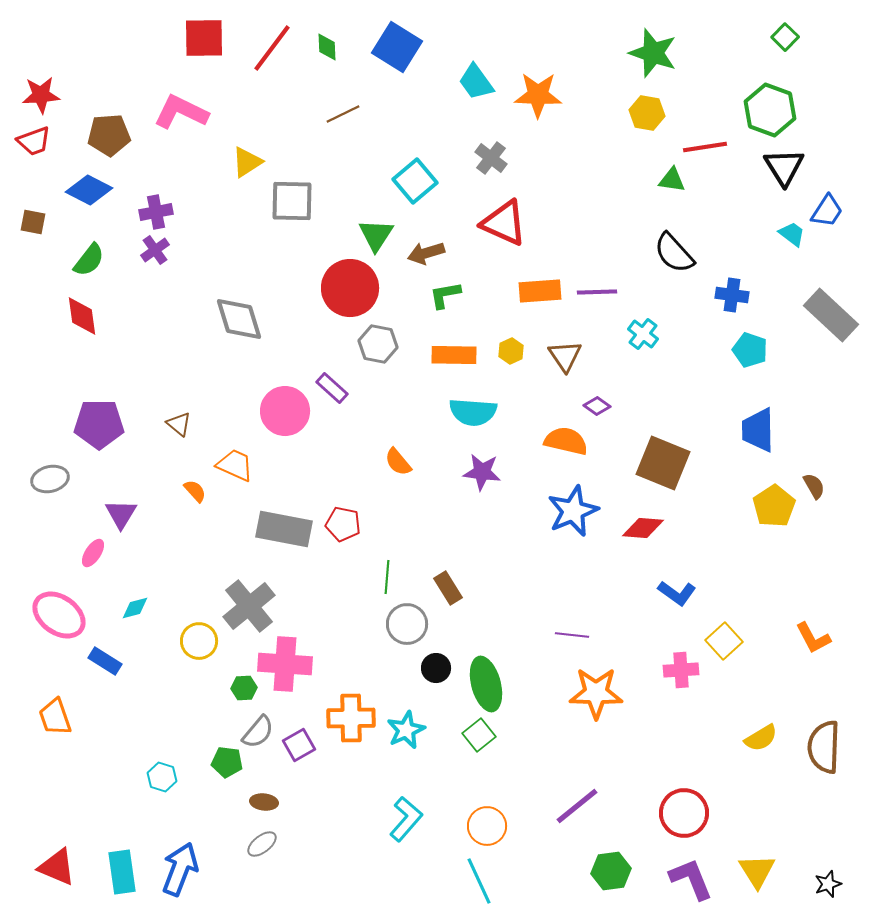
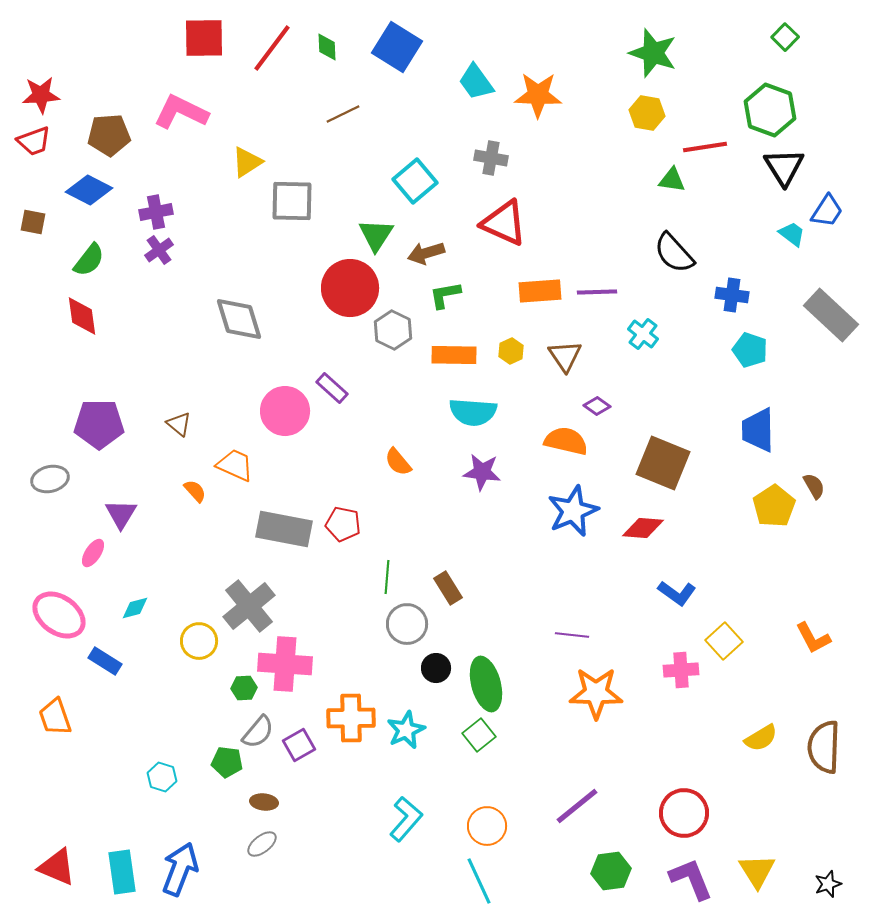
gray cross at (491, 158): rotated 28 degrees counterclockwise
purple cross at (155, 250): moved 4 px right
gray hexagon at (378, 344): moved 15 px right, 14 px up; rotated 15 degrees clockwise
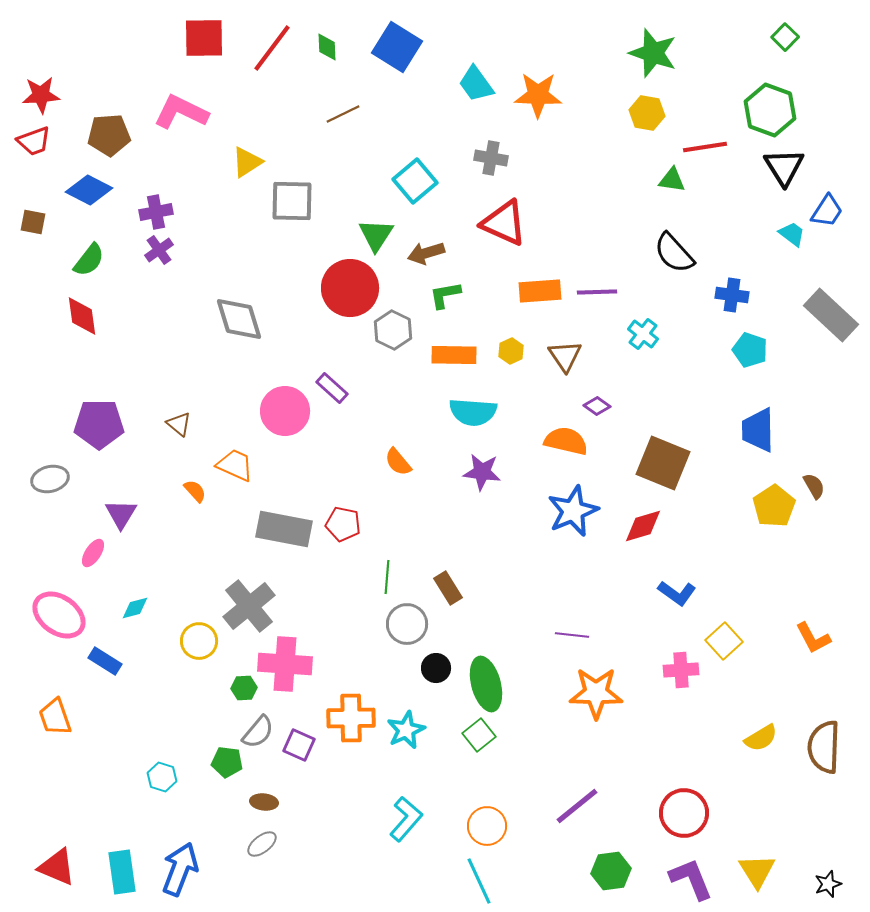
cyan trapezoid at (476, 82): moved 2 px down
red diamond at (643, 528): moved 2 px up; rotated 21 degrees counterclockwise
purple square at (299, 745): rotated 36 degrees counterclockwise
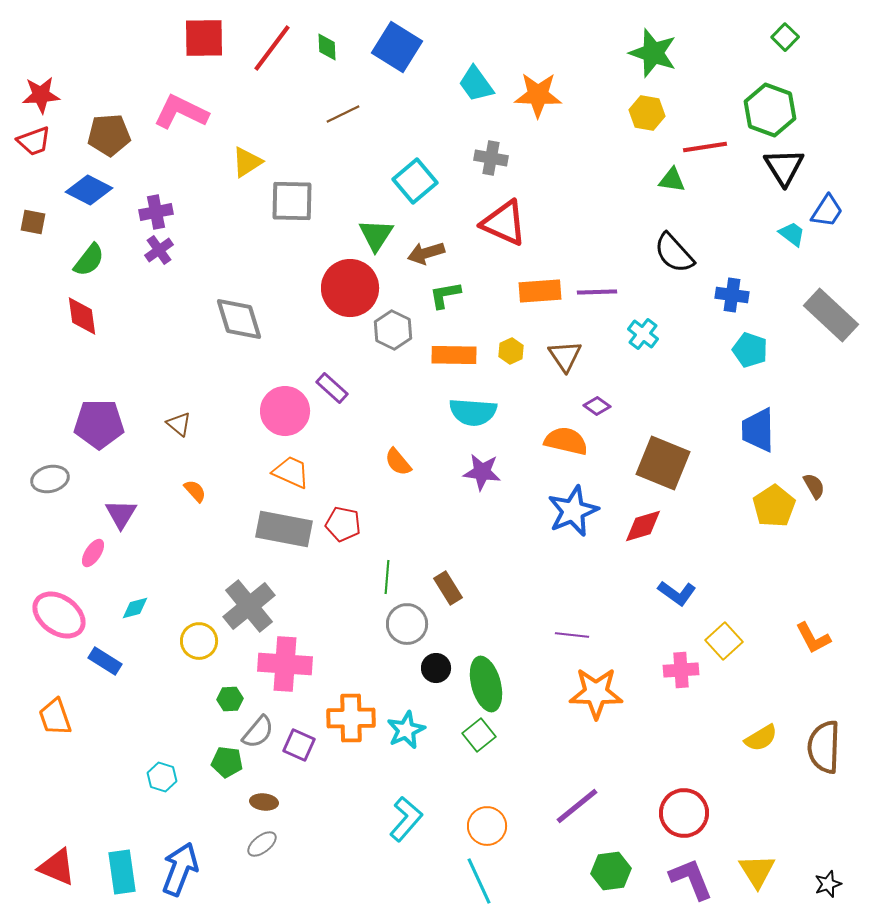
orange trapezoid at (235, 465): moved 56 px right, 7 px down
green hexagon at (244, 688): moved 14 px left, 11 px down
